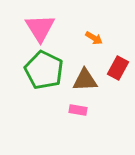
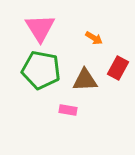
green pentagon: moved 3 px left; rotated 15 degrees counterclockwise
pink rectangle: moved 10 px left
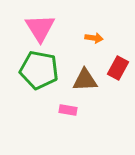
orange arrow: rotated 24 degrees counterclockwise
green pentagon: moved 2 px left
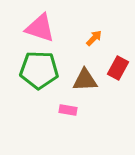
pink triangle: rotated 40 degrees counterclockwise
orange arrow: rotated 54 degrees counterclockwise
green pentagon: rotated 9 degrees counterclockwise
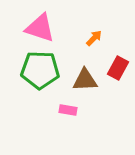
green pentagon: moved 1 px right
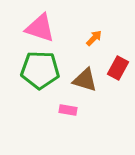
brown triangle: rotated 20 degrees clockwise
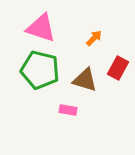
pink triangle: moved 1 px right
green pentagon: rotated 12 degrees clockwise
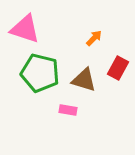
pink triangle: moved 16 px left, 1 px down
green pentagon: moved 3 px down
brown triangle: moved 1 px left
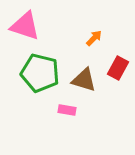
pink triangle: moved 3 px up
pink rectangle: moved 1 px left
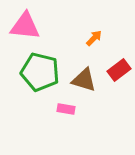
pink triangle: rotated 12 degrees counterclockwise
red rectangle: moved 1 px right, 2 px down; rotated 25 degrees clockwise
green pentagon: moved 1 px up
pink rectangle: moved 1 px left, 1 px up
